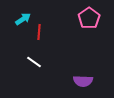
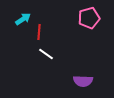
pink pentagon: rotated 20 degrees clockwise
white line: moved 12 px right, 8 px up
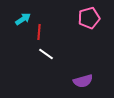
purple semicircle: rotated 18 degrees counterclockwise
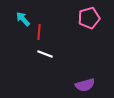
cyan arrow: rotated 98 degrees counterclockwise
white line: moved 1 px left; rotated 14 degrees counterclockwise
purple semicircle: moved 2 px right, 4 px down
